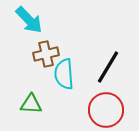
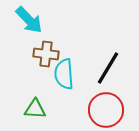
brown cross: rotated 20 degrees clockwise
black line: moved 1 px down
green triangle: moved 4 px right, 5 px down
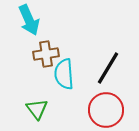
cyan arrow: rotated 20 degrees clockwise
brown cross: rotated 15 degrees counterclockwise
green triangle: moved 2 px right; rotated 50 degrees clockwise
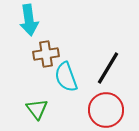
cyan arrow: rotated 16 degrees clockwise
cyan semicircle: moved 2 px right, 3 px down; rotated 16 degrees counterclockwise
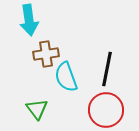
black line: moved 1 px left, 1 px down; rotated 20 degrees counterclockwise
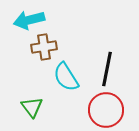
cyan arrow: rotated 84 degrees clockwise
brown cross: moved 2 px left, 7 px up
cyan semicircle: rotated 12 degrees counterclockwise
green triangle: moved 5 px left, 2 px up
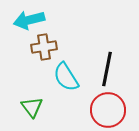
red circle: moved 2 px right
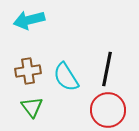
brown cross: moved 16 px left, 24 px down
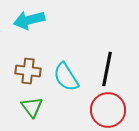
brown cross: rotated 15 degrees clockwise
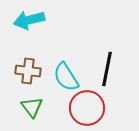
red circle: moved 21 px left, 2 px up
